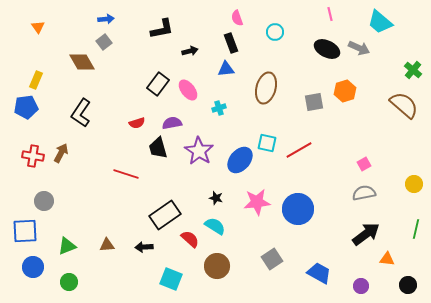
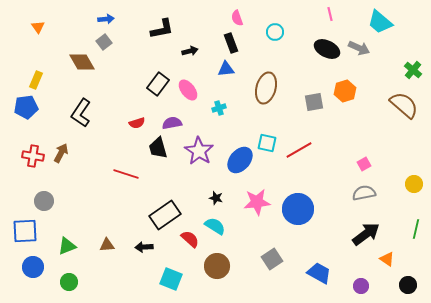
orange triangle at (387, 259): rotated 28 degrees clockwise
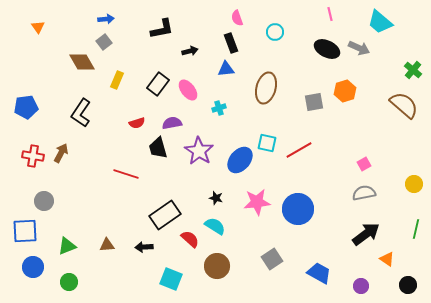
yellow rectangle at (36, 80): moved 81 px right
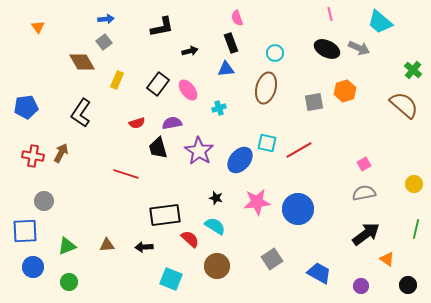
black L-shape at (162, 29): moved 2 px up
cyan circle at (275, 32): moved 21 px down
black rectangle at (165, 215): rotated 28 degrees clockwise
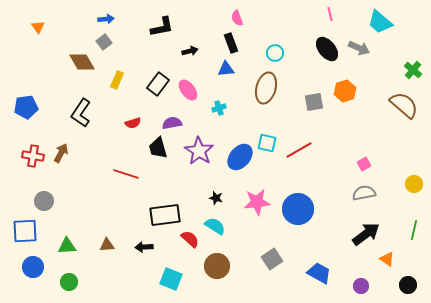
black ellipse at (327, 49): rotated 25 degrees clockwise
red semicircle at (137, 123): moved 4 px left
blue ellipse at (240, 160): moved 3 px up
green line at (416, 229): moved 2 px left, 1 px down
green triangle at (67, 246): rotated 18 degrees clockwise
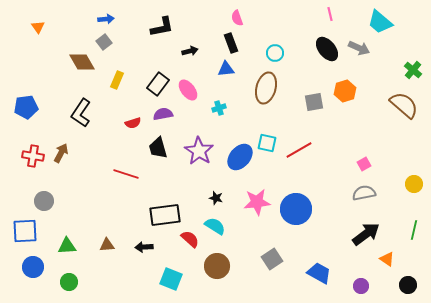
purple semicircle at (172, 123): moved 9 px left, 9 px up
blue circle at (298, 209): moved 2 px left
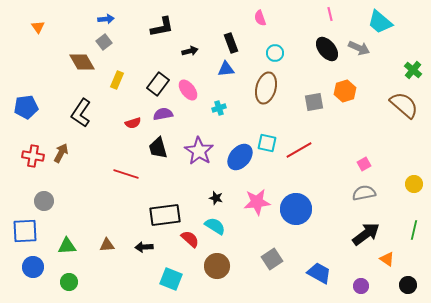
pink semicircle at (237, 18): moved 23 px right
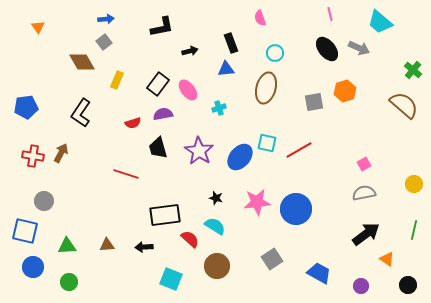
blue square at (25, 231): rotated 16 degrees clockwise
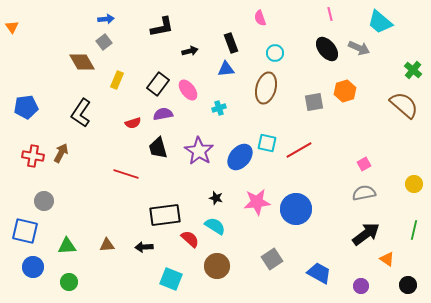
orange triangle at (38, 27): moved 26 px left
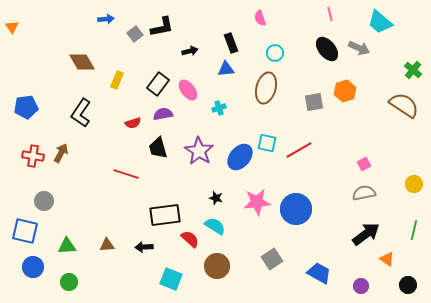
gray square at (104, 42): moved 31 px right, 8 px up
brown semicircle at (404, 105): rotated 8 degrees counterclockwise
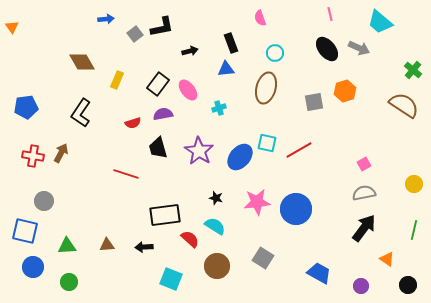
black arrow at (366, 234): moved 2 px left, 6 px up; rotated 16 degrees counterclockwise
gray square at (272, 259): moved 9 px left, 1 px up; rotated 25 degrees counterclockwise
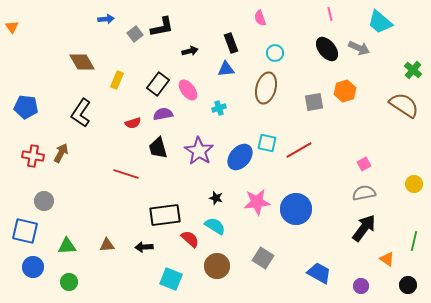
blue pentagon at (26, 107): rotated 15 degrees clockwise
green line at (414, 230): moved 11 px down
